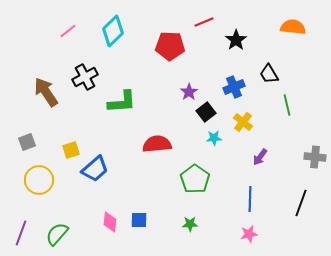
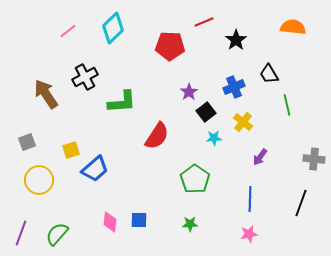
cyan diamond: moved 3 px up
brown arrow: moved 2 px down
red semicircle: moved 8 px up; rotated 128 degrees clockwise
gray cross: moved 1 px left, 2 px down
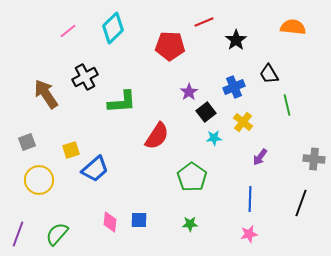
green pentagon: moved 3 px left, 2 px up
purple line: moved 3 px left, 1 px down
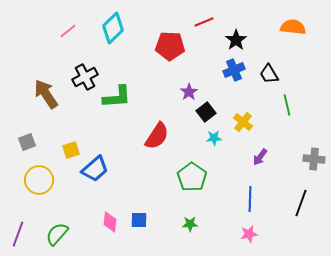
blue cross: moved 17 px up
green L-shape: moved 5 px left, 5 px up
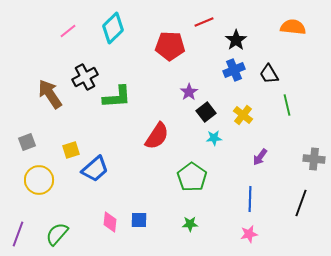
brown arrow: moved 4 px right
yellow cross: moved 7 px up
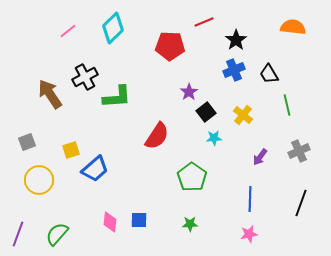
gray cross: moved 15 px left, 8 px up; rotated 30 degrees counterclockwise
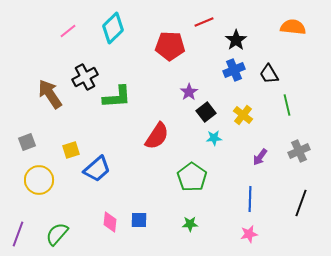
blue trapezoid: moved 2 px right
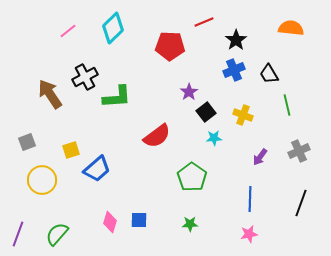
orange semicircle: moved 2 px left, 1 px down
yellow cross: rotated 18 degrees counterclockwise
red semicircle: rotated 20 degrees clockwise
yellow circle: moved 3 px right
pink diamond: rotated 10 degrees clockwise
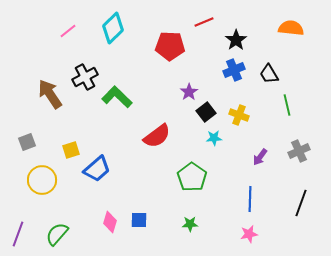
green L-shape: rotated 132 degrees counterclockwise
yellow cross: moved 4 px left
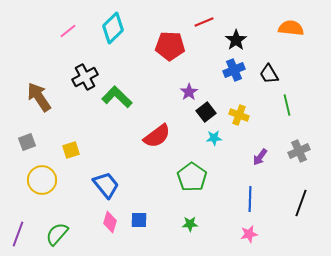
brown arrow: moved 11 px left, 3 px down
blue trapezoid: moved 9 px right, 16 px down; rotated 88 degrees counterclockwise
